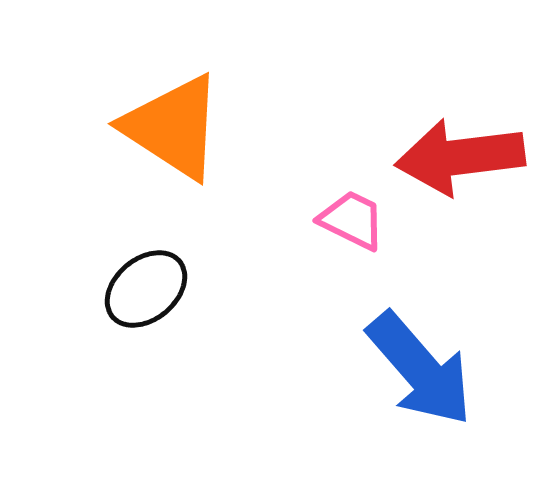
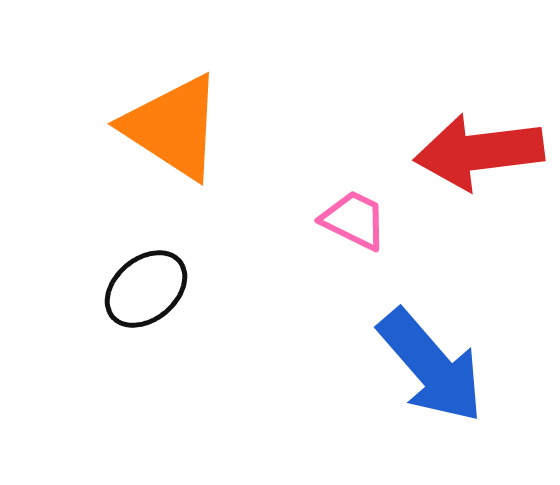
red arrow: moved 19 px right, 5 px up
pink trapezoid: moved 2 px right
blue arrow: moved 11 px right, 3 px up
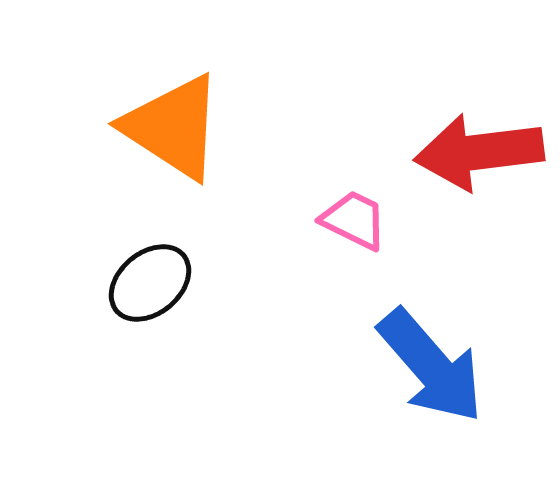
black ellipse: moved 4 px right, 6 px up
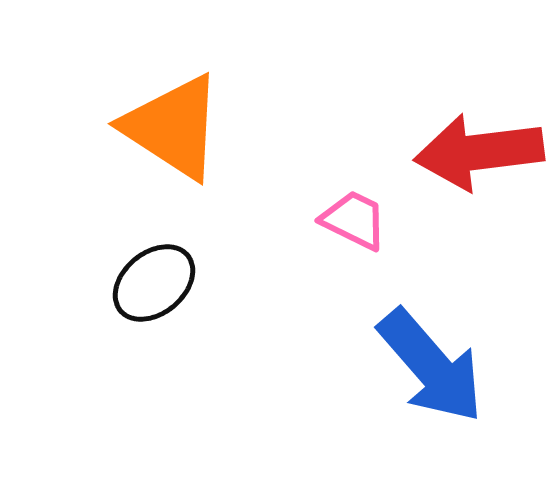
black ellipse: moved 4 px right
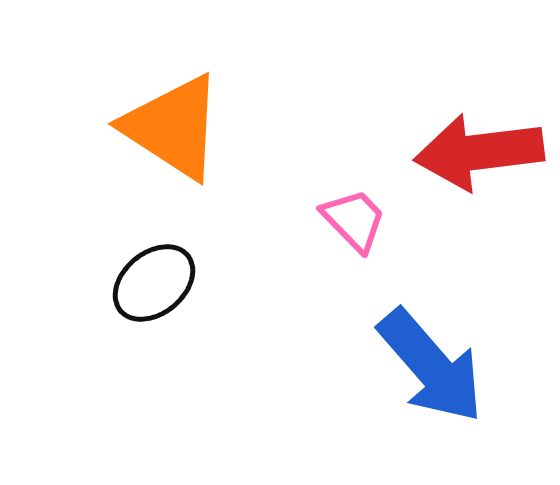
pink trapezoid: rotated 20 degrees clockwise
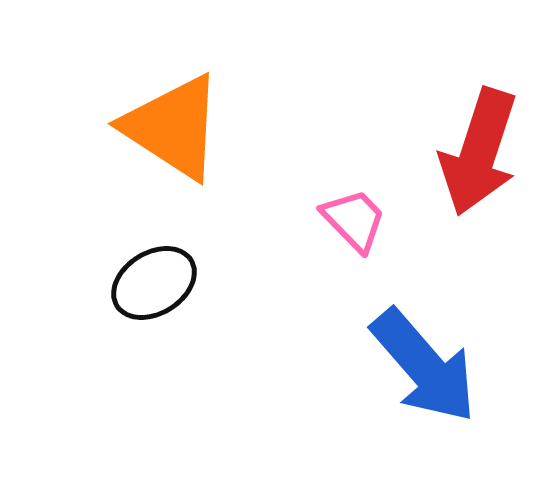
red arrow: rotated 65 degrees counterclockwise
black ellipse: rotated 8 degrees clockwise
blue arrow: moved 7 px left
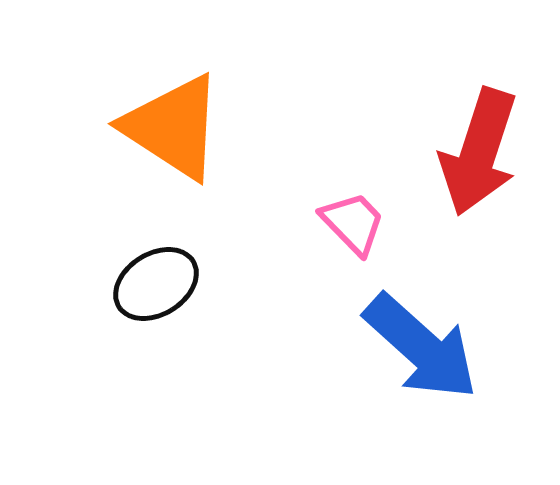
pink trapezoid: moved 1 px left, 3 px down
black ellipse: moved 2 px right, 1 px down
blue arrow: moved 3 px left, 19 px up; rotated 7 degrees counterclockwise
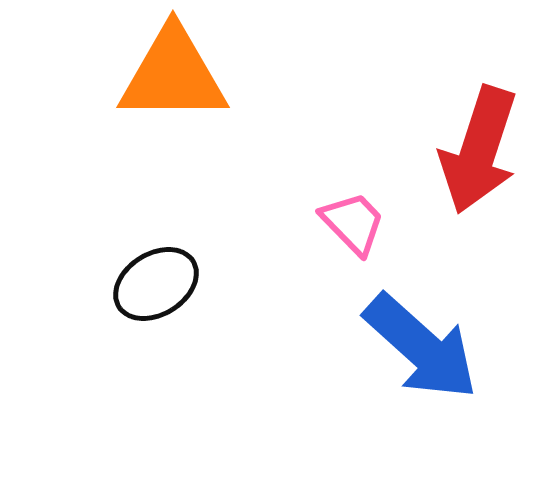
orange triangle: moved 52 px up; rotated 33 degrees counterclockwise
red arrow: moved 2 px up
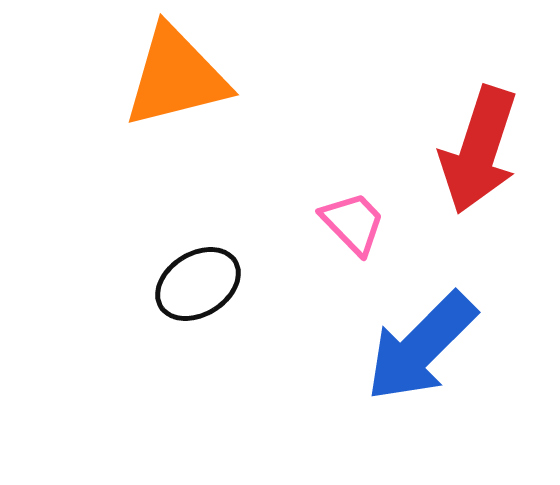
orange triangle: moved 3 px right, 2 px down; rotated 14 degrees counterclockwise
black ellipse: moved 42 px right
blue arrow: rotated 93 degrees clockwise
